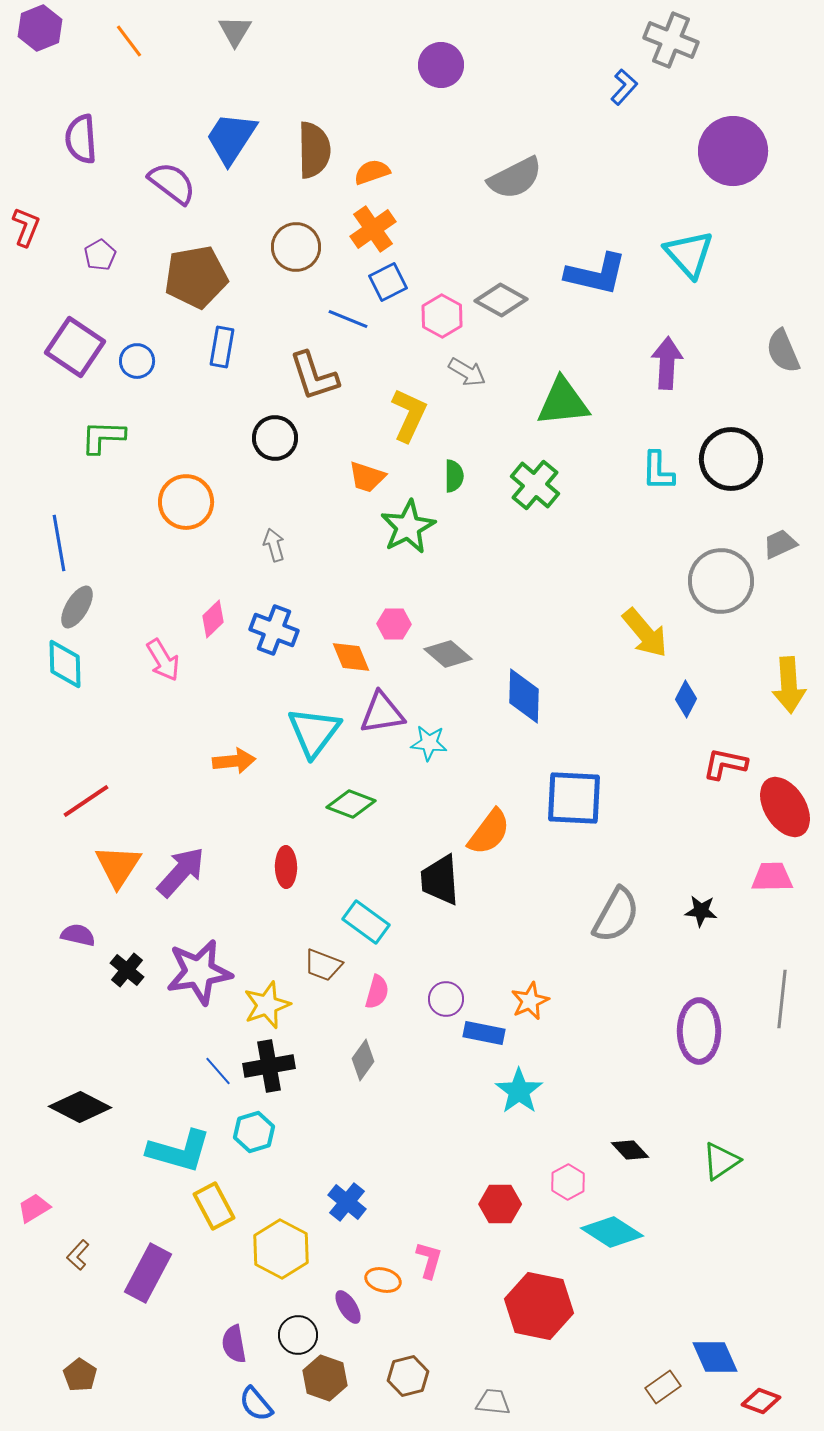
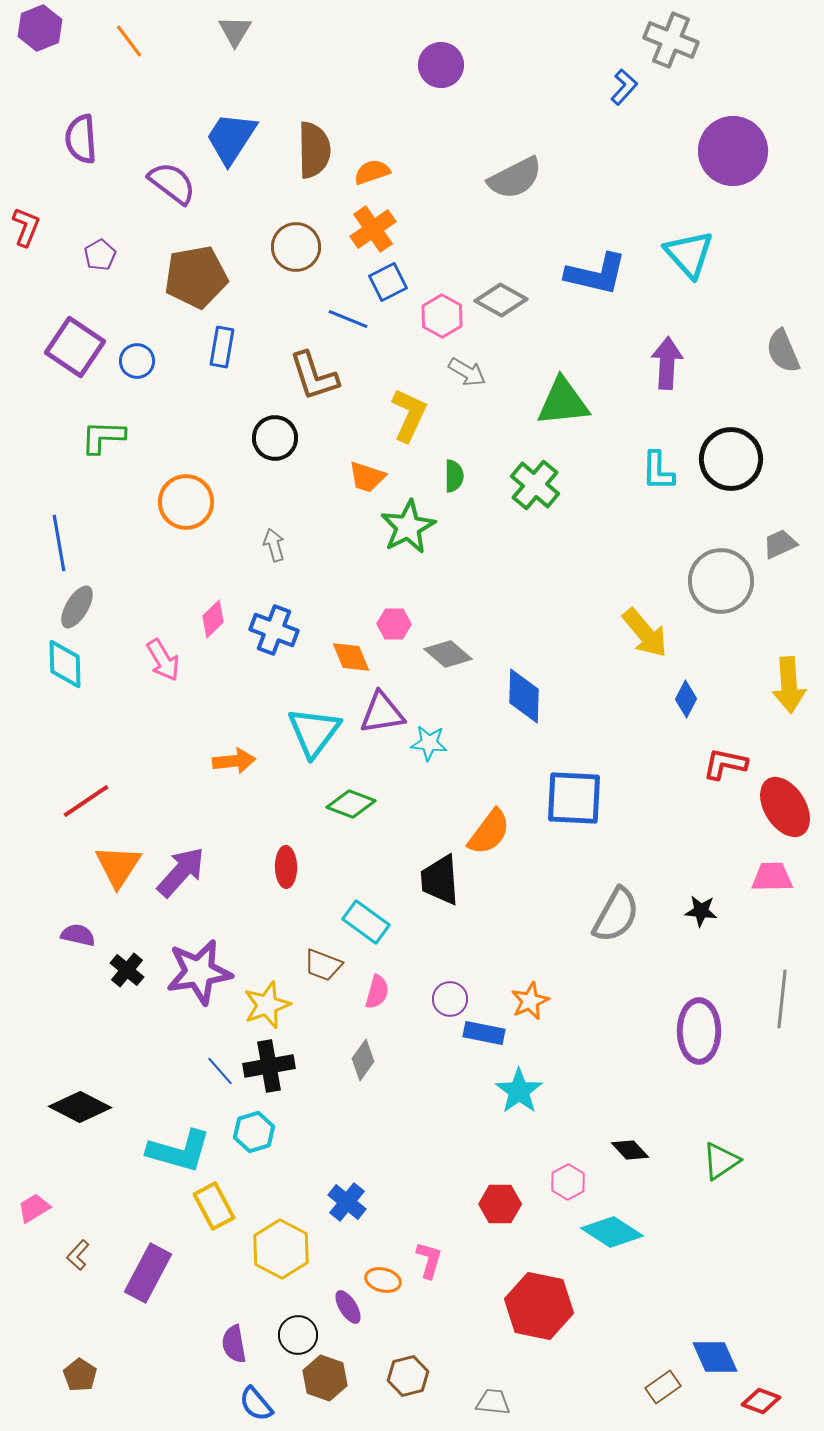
purple circle at (446, 999): moved 4 px right
blue line at (218, 1071): moved 2 px right
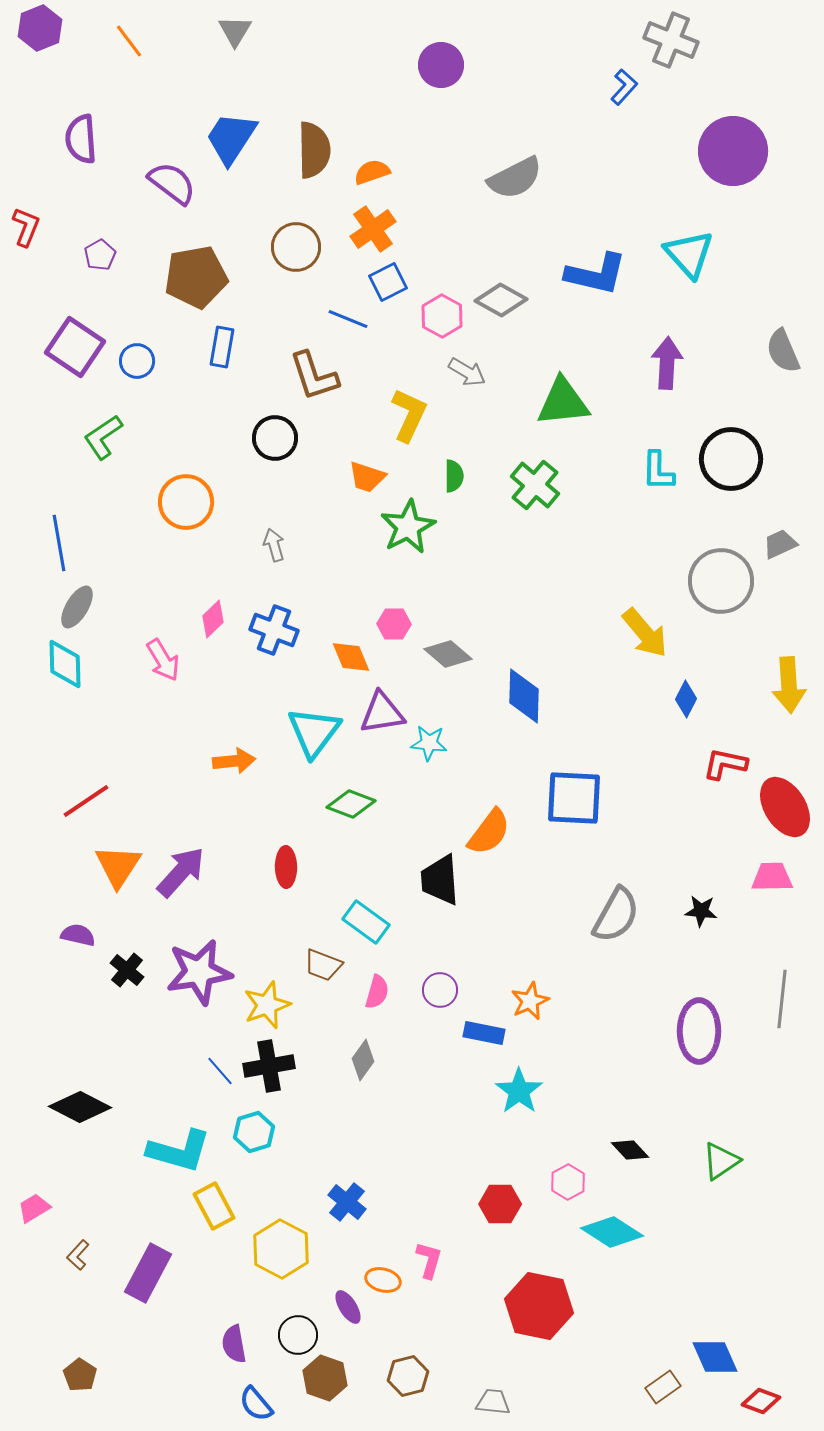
green L-shape at (103, 437): rotated 36 degrees counterclockwise
purple circle at (450, 999): moved 10 px left, 9 px up
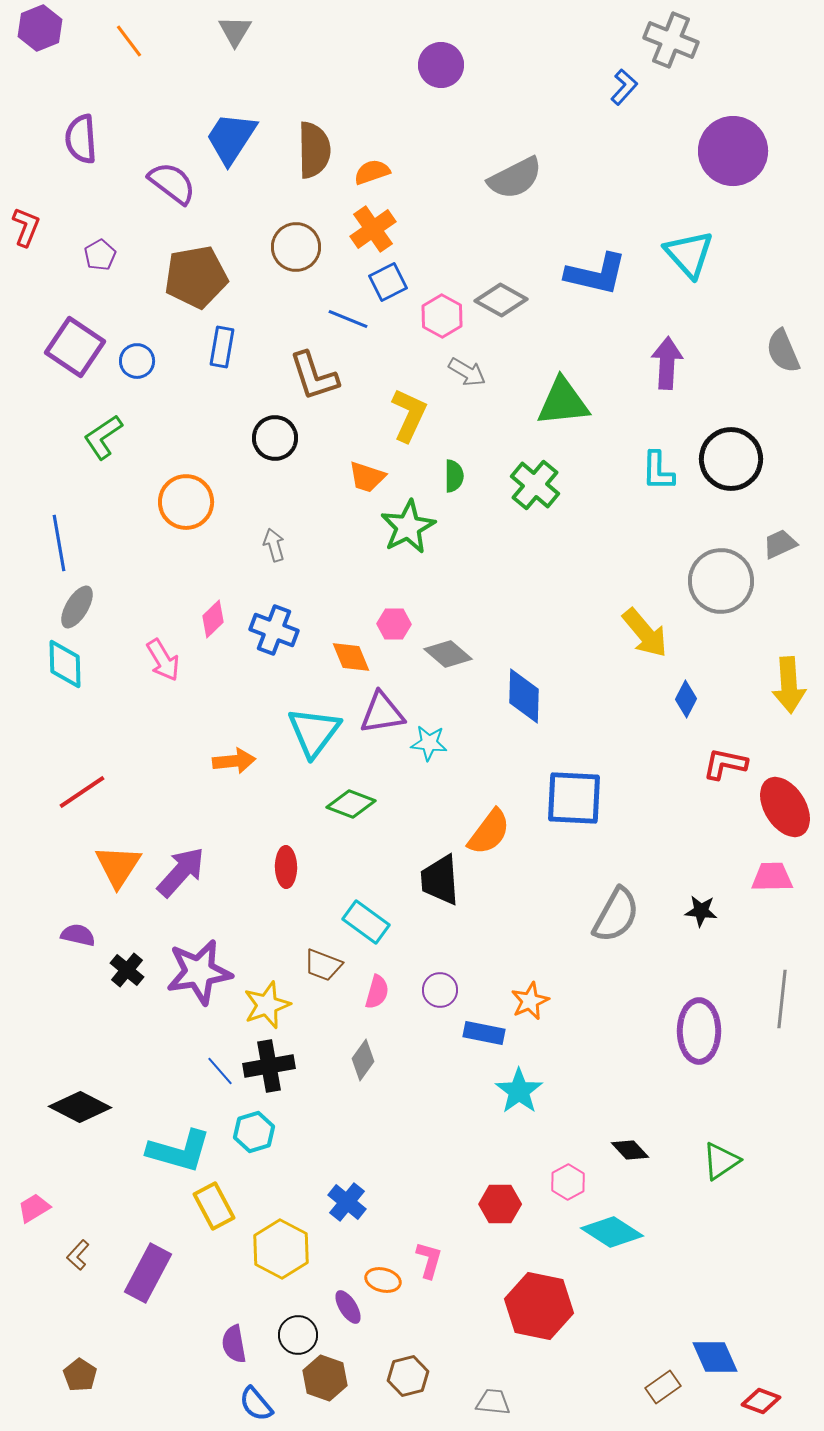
red line at (86, 801): moved 4 px left, 9 px up
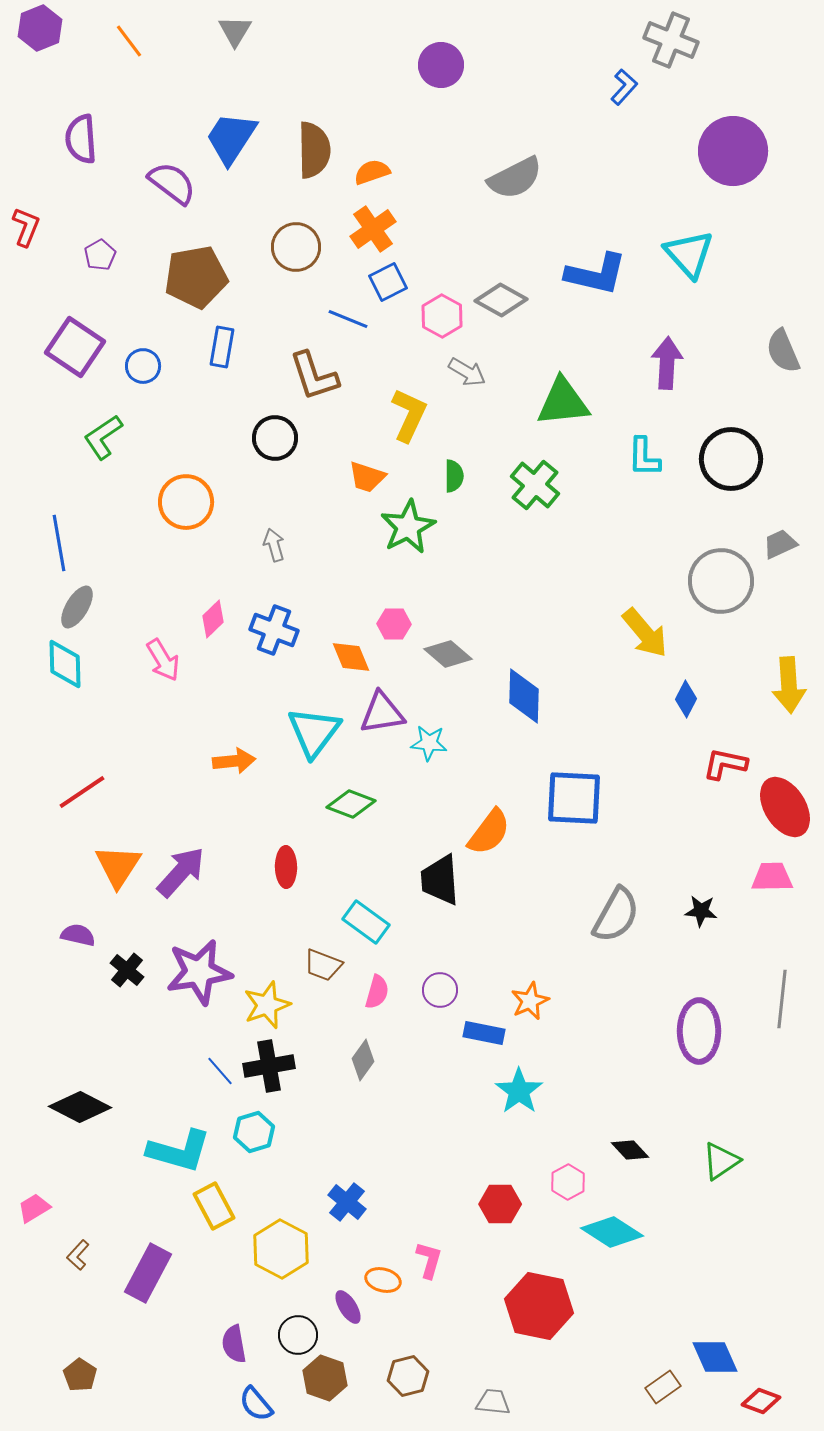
blue circle at (137, 361): moved 6 px right, 5 px down
cyan L-shape at (658, 471): moved 14 px left, 14 px up
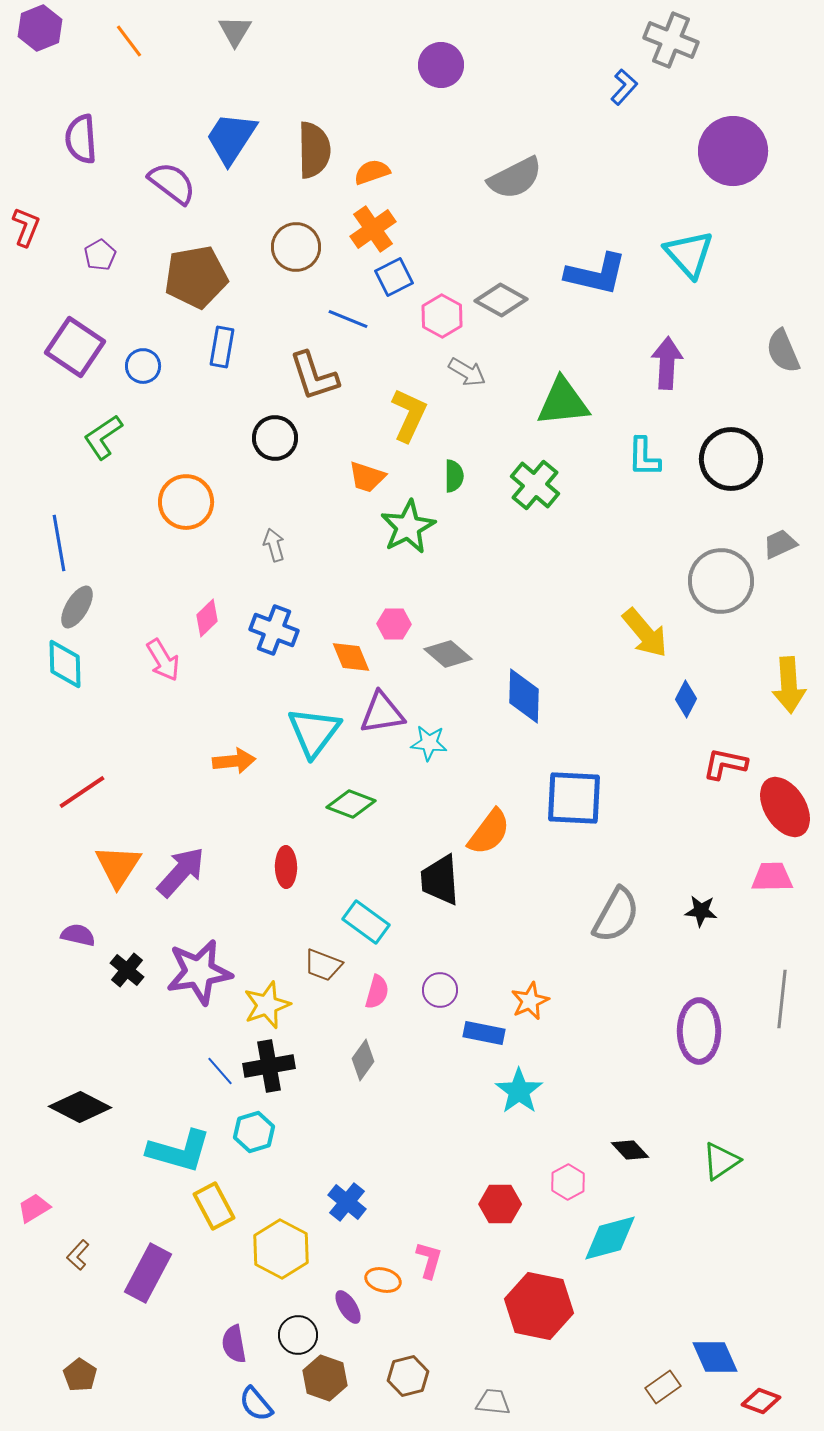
blue square at (388, 282): moved 6 px right, 5 px up
pink diamond at (213, 619): moved 6 px left, 1 px up
cyan diamond at (612, 1232): moved 2 px left, 6 px down; rotated 48 degrees counterclockwise
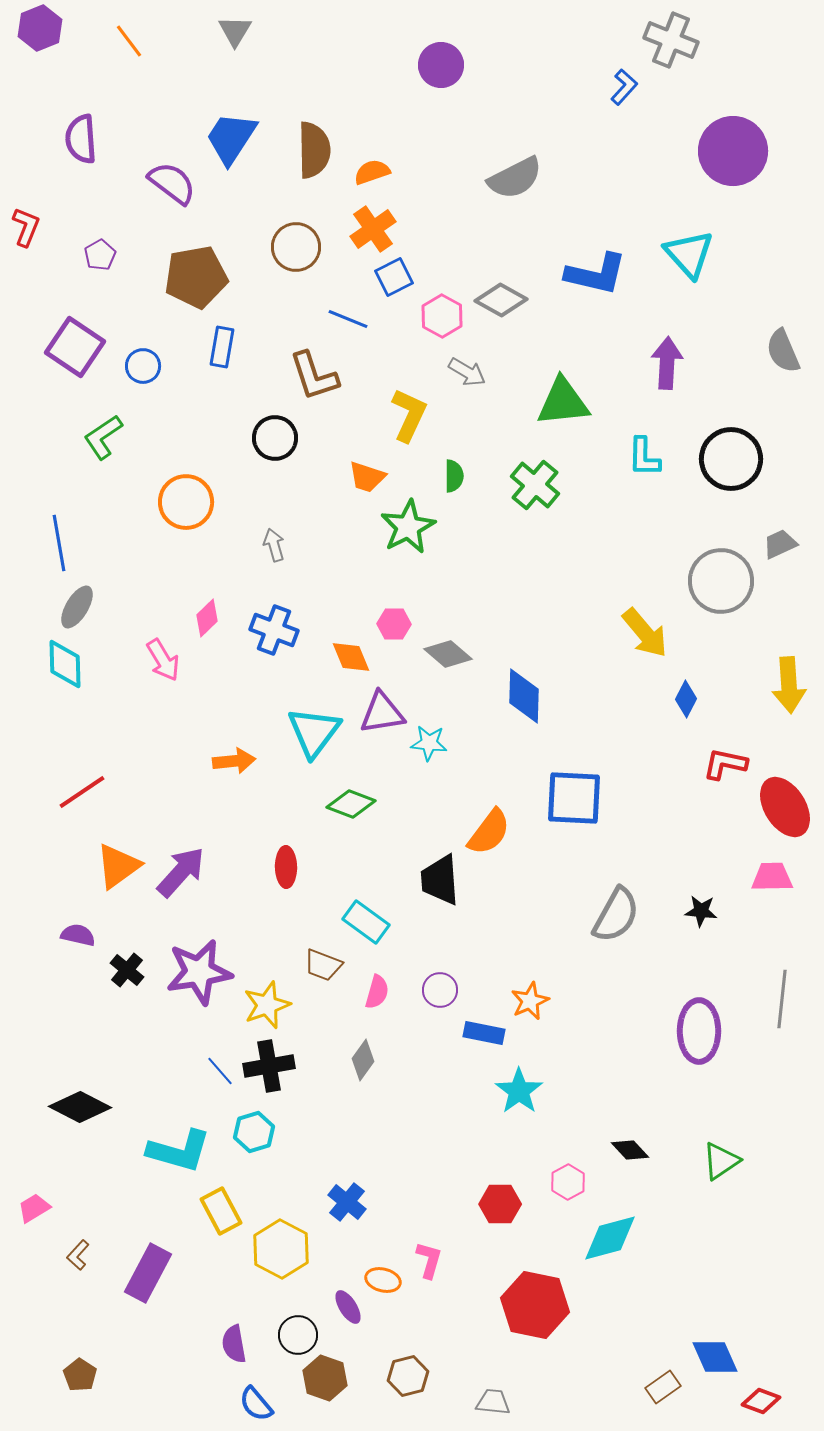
orange triangle at (118, 866): rotated 21 degrees clockwise
yellow rectangle at (214, 1206): moved 7 px right, 5 px down
red hexagon at (539, 1306): moved 4 px left, 1 px up
